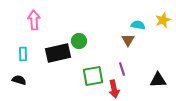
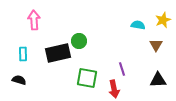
brown triangle: moved 28 px right, 5 px down
green square: moved 6 px left, 2 px down; rotated 20 degrees clockwise
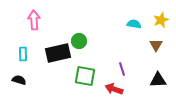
yellow star: moved 2 px left
cyan semicircle: moved 4 px left, 1 px up
green square: moved 2 px left, 2 px up
red arrow: rotated 120 degrees clockwise
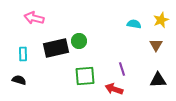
pink arrow: moved 2 px up; rotated 72 degrees counterclockwise
black rectangle: moved 2 px left, 5 px up
green square: rotated 15 degrees counterclockwise
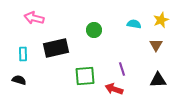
green circle: moved 15 px right, 11 px up
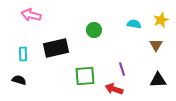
pink arrow: moved 3 px left, 3 px up
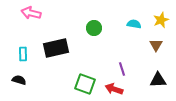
pink arrow: moved 2 px up
green circle: moved 2 px up
green square: moved 8 px down; rotated 25 degrees clockwise
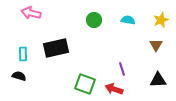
cyan semicircle: moved 6 px left, 4 px up
green circle: moved 8 px up
black semicircle: moved 4 px up
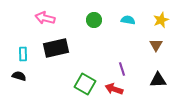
pink arrow: moved 14 px right, 5 px down
green square: rotated 10 degrees clockwise
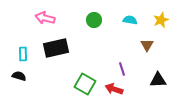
cyan semicircle: moved 2 px right
brown triangle: moved 9 px left
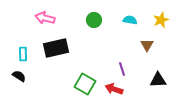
black semicircle: rotated 16 degrees clockwise
